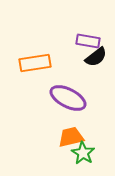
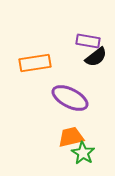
purple ellipse: moved 2 px right
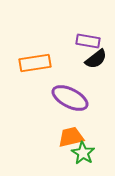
black semicircle: moved 2 px down
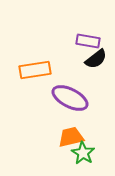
orange rectangle: moved 7 px down
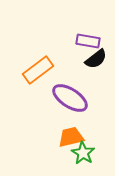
orange rectangle: moved 3 px right; rotated 28 degrees counterclockwise
purple ellipse: rotated 6 degrees clockwise
